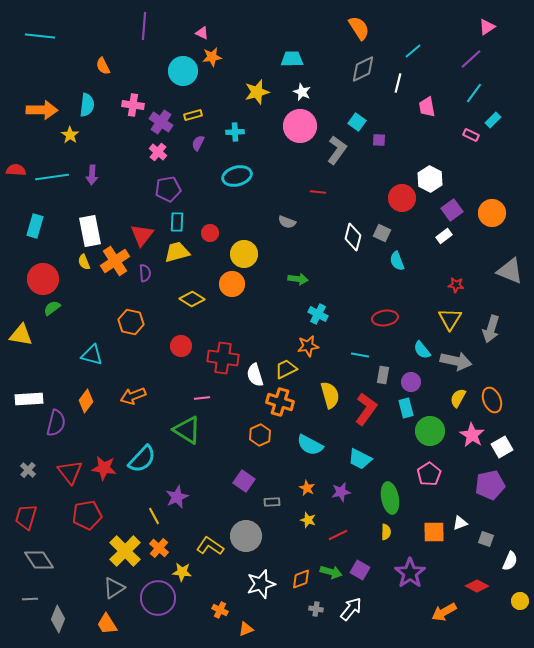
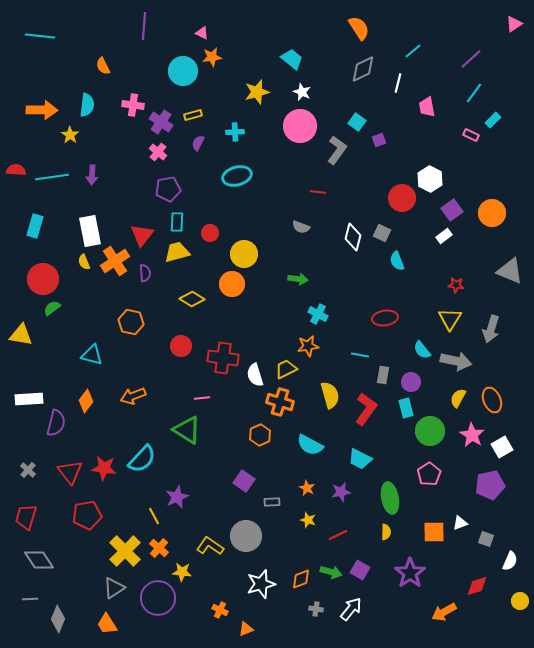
pink triangle at (487, 27): moved 27 px right, 3 px up
cyan trapezoid at (292, 59): rotated 40 degrees clockwise
purple square at (379, 140): rotated 24 degrees counterclockwise
gray semicircle at (287, 222): moved 14 px right, 5 px down
red diamond at (477, 586): rotated 45 degrees counterclockwise
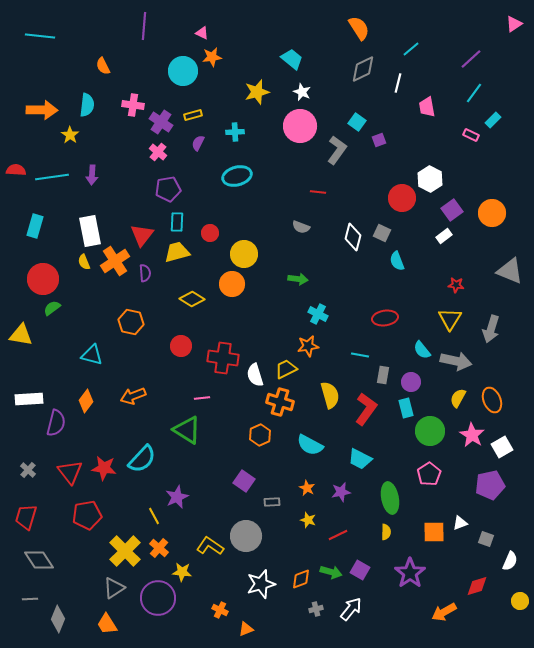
cyan line at (413, 51): moved 2 px left, 2 px up
gray cross at (316, 609): rotated 24 degrees counterclockwise
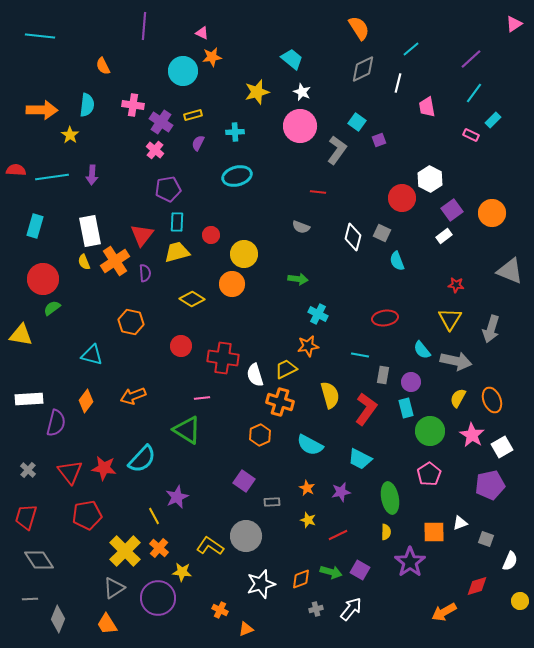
pink cross at (158, 152): moved 3 px left, 2 px up
red circle at (210, 233): moved 1 px right, 2 px down
purple star at (410, 573): moved 11 px up
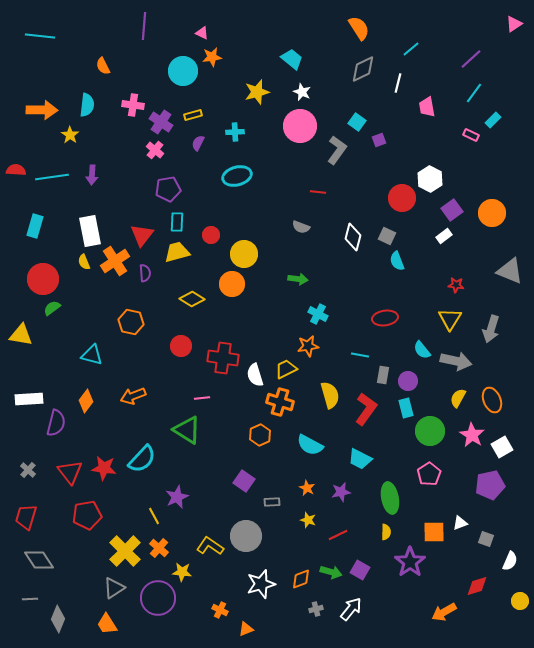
gray square at (382, 233): moved 5 px right, 3 px down
purple circle at (411, 382): moved 3 px left, 1 px up
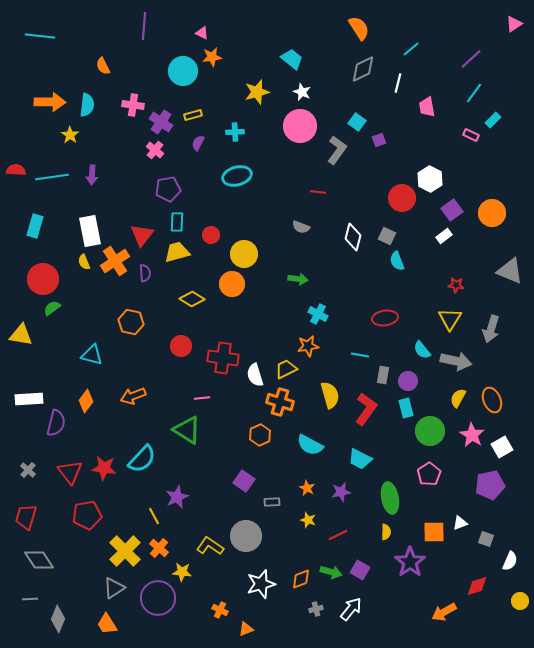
orange arrow at (42, 110): moved 8 px right, 8 px up
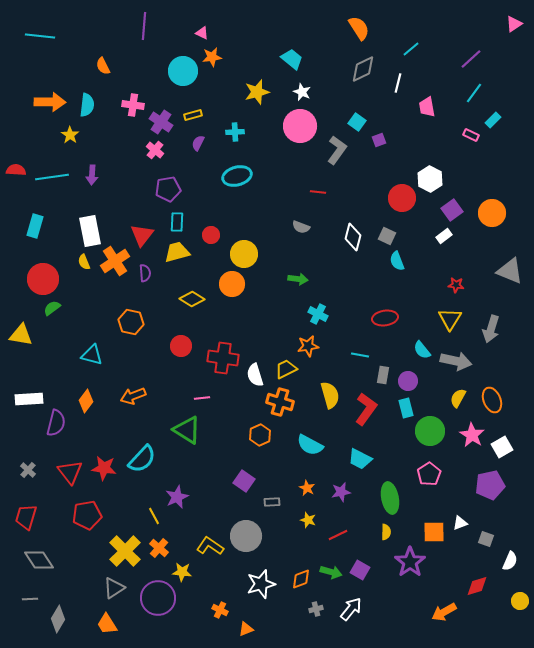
gray diamond at (58, 619): rotated 8 degrees clockwise
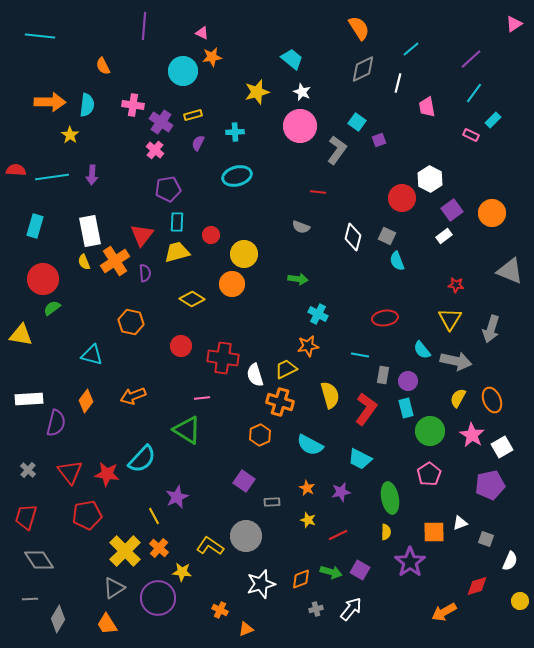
red star at (104, 468): moved 3 px right, 6 px down
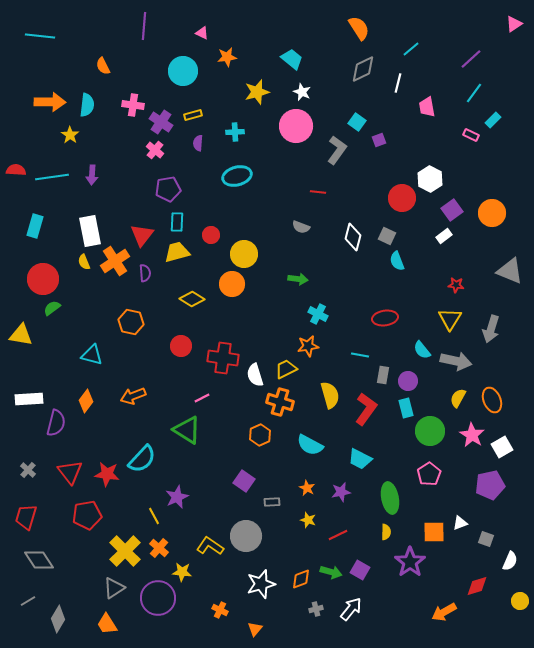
orange star at (212, 57): moved 15 px right
pink circle at (300, 126): moved 4 px left
purple semicircle at (198, 143): rotated 21 degrees counterclockwise
pink line at (202, 398): rotated 21 degrees counterclockwise
gray line at (30, 599): moved 2 px left, 2 px down; rotated 28 degrees counterclockwise
orange triangle at (246, 629): moved 9 px right; rotated 28 degrees counterclockwise
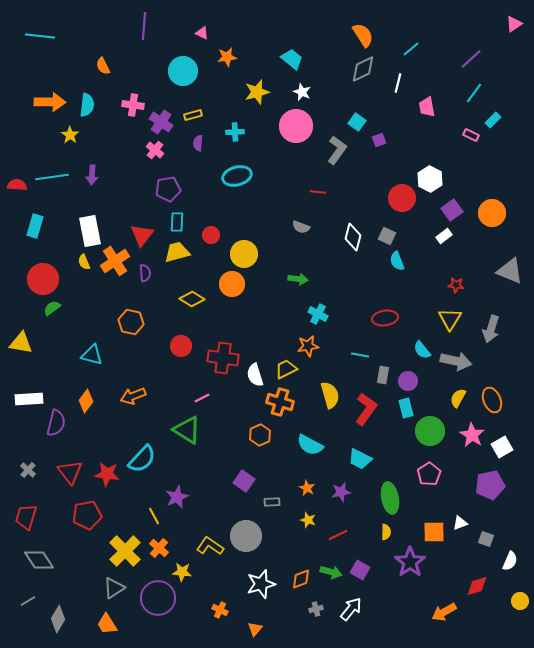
orange semicircle at (359, 28): moved 4 px right, 7 px down
red semicircle at (16, 170): moved 1 px right, 15 px down
yellow triangle at (21, 335): moved 8 px down
